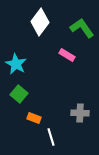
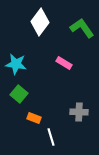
pink rectangle: moved 3 px left, 8 px down
cyan star: rotated 20 degrees counterclockwise
gray cross: moved 1 px left, 1 px up
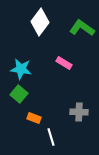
green L-shape: rotated 20 degrees counterclockwise
cyan star: moved 5 px right, 5 px down
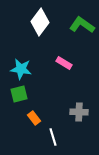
green L-shape: moved 3 px up
green square: rotated 36 degrees clockwise
orange rectangle: rotated 32 degrees clockwise
white line: moved 2 px right
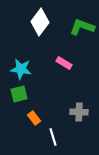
green L-shape: moved 2 px down; rotated 15 degrees counterclockwise
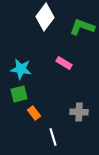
white diamond: moved 5 px right, 5 px up
orange rectangle: moved 5 px up
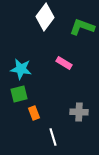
orange rectangle: rotated 16 degrees clockwise
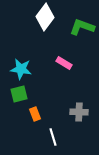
orange rectangle: moved 1 px right, 1 px down
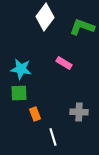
green square: moved 1 px up; rotated 12 degrees clockwise
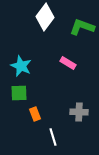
pink rectangle: moved 4 px right
cyan star: moved 3 px up; rotated 15 degrees clockwise
